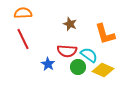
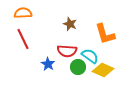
cyan semicircle: moved 1 px right, 1 px down
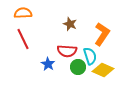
orange L-shape: moved 3 px left; rotated 130 degrees counterclockwise
cyan semicircle: rotated 36 degrees clockwise
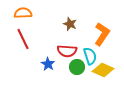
green circle: moved 1 px left
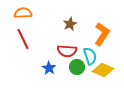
brown star: rotated 24 degrees clockwise
blue star: moved 1 px right, 4 px down
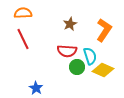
orange L-shape: moved 2 px right, 4 px up
blue star: moved 13 px left, 20 px down
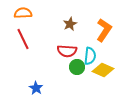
cyan semicircle: rotated 24 degrees clockwise
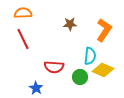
brown star: rotated 24 degrees clockwise
red semicircle: moved 13 px left, 16 px down
green circle: moved 3 px right, 10 px down
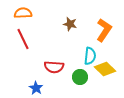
brown star: rotated 16 degrees clockwise
yellow diamond: moved 2 px right, 1 px up; rotated 20 degrees clockwise
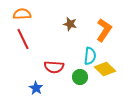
orange semicircle: moved 1 px left, 1 px down
